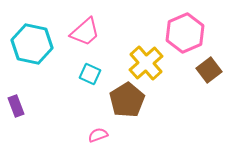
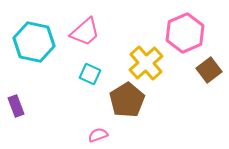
cyan hexagon: moved 2 px right, 2 px up
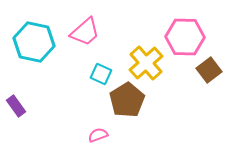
pink hexagon: moved 4 px down; rotated 24 degrees clockwise
cyan square: moved 11 px right
purple rectangle: rotated 15 degrees counterclockwise
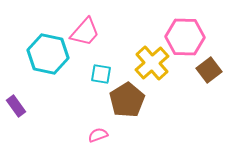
pink trapezoid: rotated 8 degrees counterclockwise
cyan hexagon: moved 14 px right, 12 px down
yellow cross: moved 6 px right
cyan square: rotated 15 degrees counterclockwise
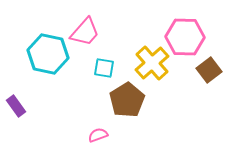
cyan square: moved 3 px right, 6 px up
